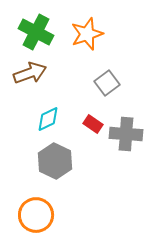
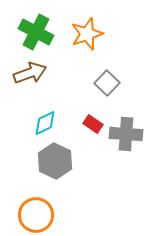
gray square: rotated 10 degrees counterclockwise
cyan diamond: moved 3 px left, 4 px down
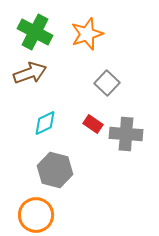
green cross: moved 1 px left
gray hexagon: moved 9 px down; rotated 12 degrees counterclockwise
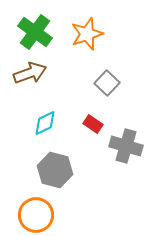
green cross: rotated 8 degrees clockwise
gray cross: moved 12 px down; rotated 12 degrees clockwise
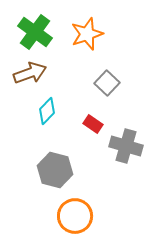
cyan diamond: moved 2 px right, 12 px up; rotated 20 degrees counterclockwise
orange circle: moved 39 px right, 1 px down
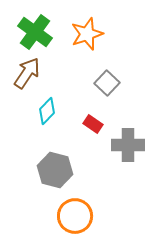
brown arrow: moved 3 px left; rotated 36 degrees counterclockwise
gray cross: moved 2 px right, 1 px up; rotated 16 degrees counterclockwise
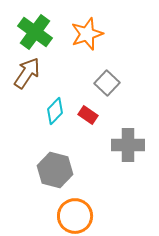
cyan diamond: moved 8 px right
red rectangle: moved 5 px left, 9 px up
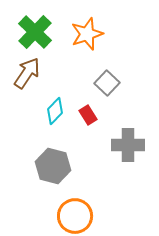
green cross: rotated 8 degrees clockwise
red rectangle: rotated 24 degrees clockwise
gray hexagon: moved 2 px left, 4 px up
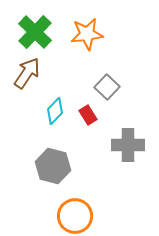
orange star: rotated 12 degrees clockwise
gray square: moved 4 px down
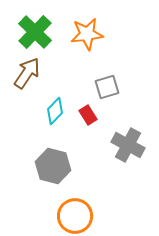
gray square: rotated 30 degrees clockwise
gray cross: rotated 28 degrees clockwise
